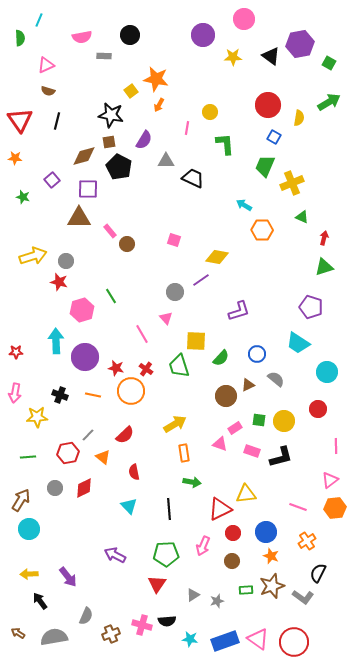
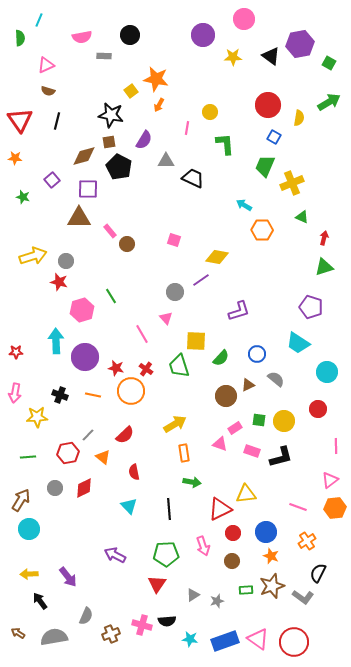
pink arrow at (203, 546): rotated 42 degrees counterclockwise
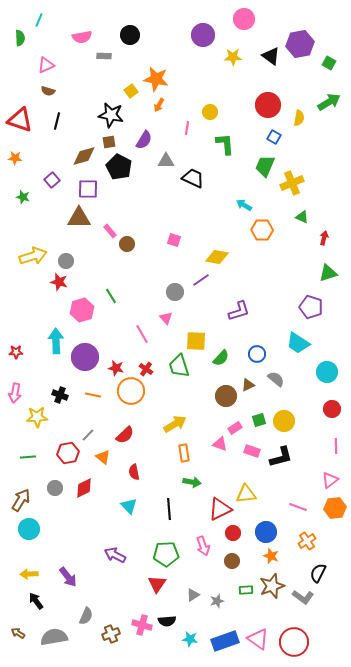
red triangle at (20, 120): rotated 36 degrees counterclockwise
green triangle at (324, 267): moved 4 px right, 6 px down
red circle at (318, 409): moved 14 px right
green square at (259, 420): rotated 24 degrees counterclockwise
black arrow at (40, 601): moved 4 px left
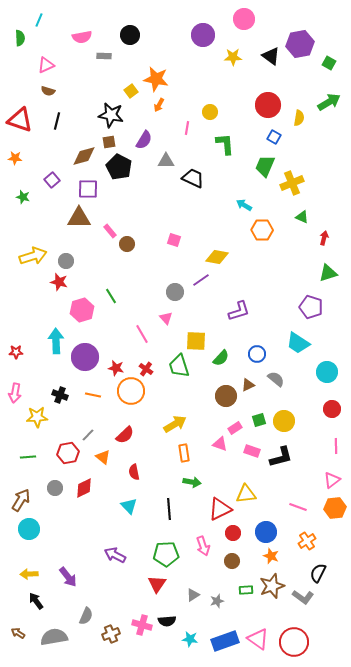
pink triangle at (330, 480): moved 2 px right
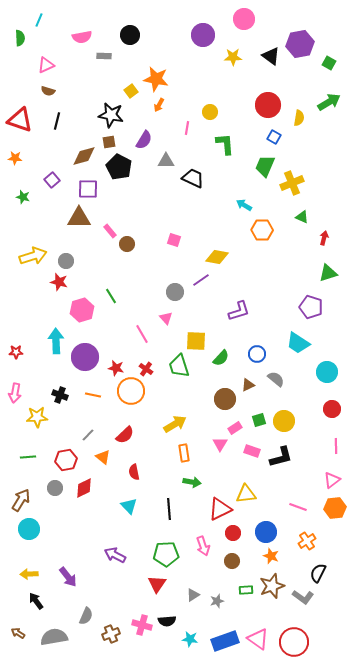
brown circle at (226, 396): moved 1 px left, 3 px down
pink triangle at (220, 444): rotated 42 degrees clockwise
red hexagon at (68, 453): moved 2 px left, 7 px down
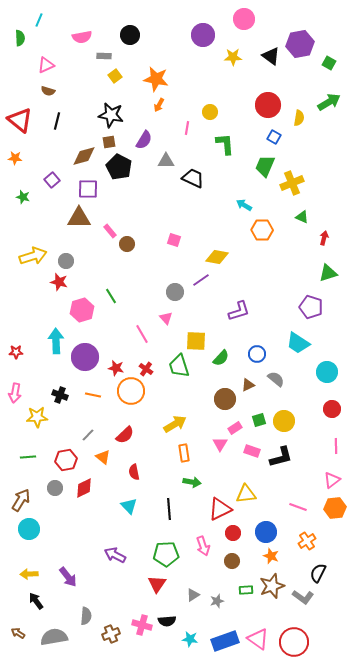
yellow square at (131, 91): moved 16 px left, 15 px up
red triangle at (20, 120): rotated 20 degrees clockwise
gray semicircle at (86, 616): rotated 18 degrees counterclockwise
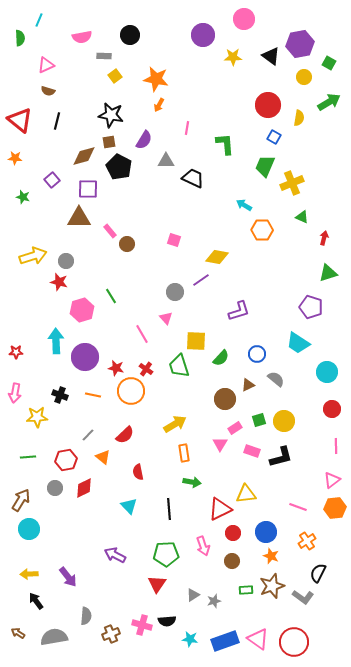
yellow circle at (210, 112): moved 94 px right, 35 px up
red semicircle at (134, 472): moved 4 px right
gray star at (217, 601): moved 3 px left
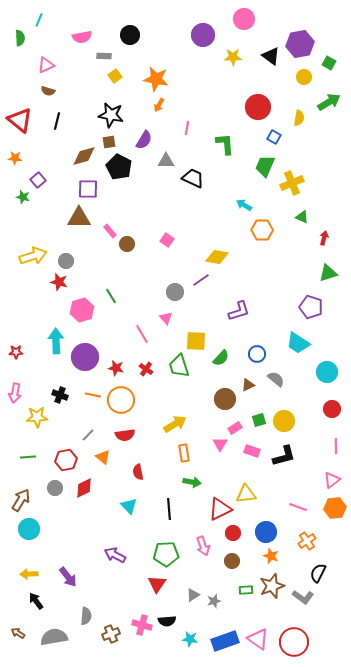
red circle at (268, 105): moved 10 px left, 2 px down
purple square at (52, 180): moved 14 px left
pink square at (174, 240): moved 7 px left; rotated 16 degrees clockwise
orange circle at (131, 391): moved 10 px left, 9 px down
red semicircle at (125, 435): rotated 36 degrees clockwise
black L-shape at (281, 457): moved 3 px right, 1 px up
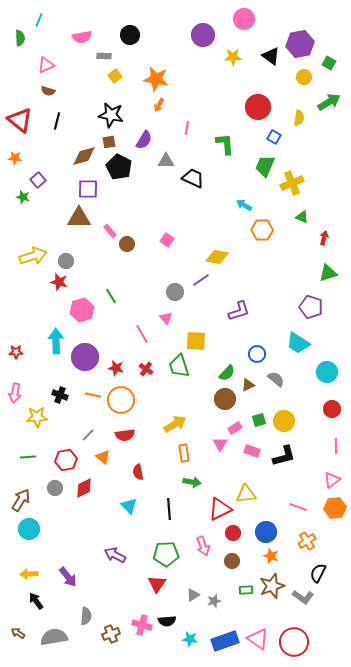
green semicircle at (221, 358): moved 6 px right, 15 px down
